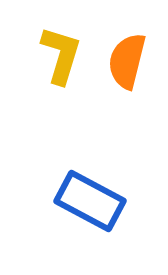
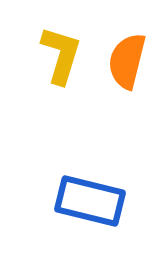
blue rectangle: rotated 14 degrees counterclockwise
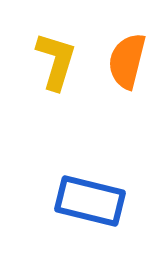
yellow L-shape: moved 5 px left, 6 px down
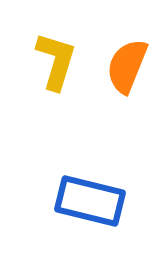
orange semicircle: moved 5 px down; rotated 8 degrees clockwise
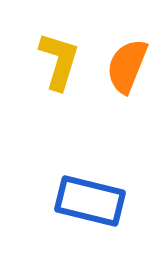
yellow L-shape: moved 3 px right
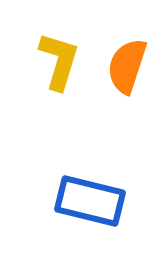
orange semicircle: rotated 4 degrees counterclockwise
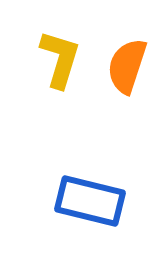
yellow L-shape: moved 1 px right, 2 px up
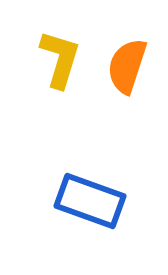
blue rectangle: rotated 6 degrees clockwise
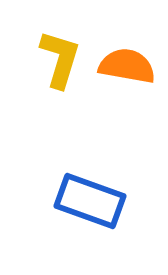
orange semicircle: rotated 82 degrees clockwise
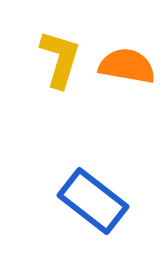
blue rectangle: moved 3 px right; rotated 18 degrees clockwise
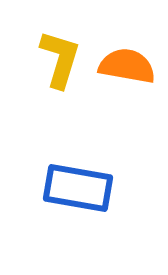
blue rectangle: moved 15 px left, 13 px up; rotated 28 degrees counterclockwise
